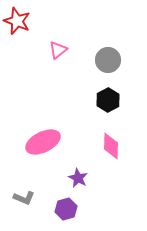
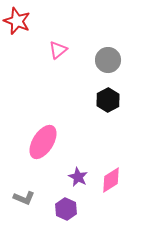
pink ellipse: rotated 32 degrees counterclockwise
pink diamond: moved 34 px down; rotated 56 degrees clockwise
purple star: moved 1 px up
purple hexagon: rotated 20 degrees counterclockwise
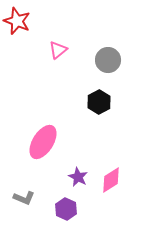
black hexagon: moved 9 px left, 2 px down
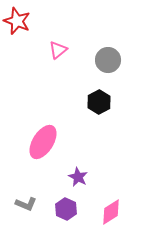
pink diamond: moved 32 px down
gray L-shape: moved 2 px right, 6 px down
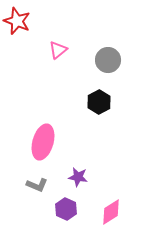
pink ellipse: rotated 16 degrees counterclockwise
purple star: rotated 18 degrees counterclockwise
gray L-shape: moved 11 px right, 19 px up
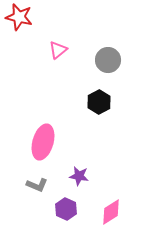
red star: moved 2 px right, 4 px up; rotated 8 degrees counterclockwise
purple star: moved 1 px right, 1 px up
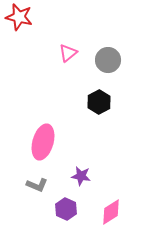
pink triangle: moved 10 px right, 3 px down
purple star: moved 2 px right
